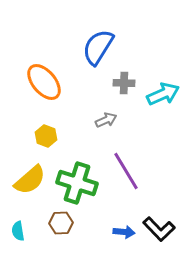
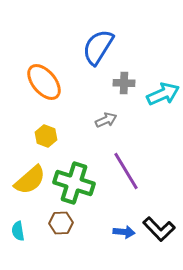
green cross: moved 3 px left
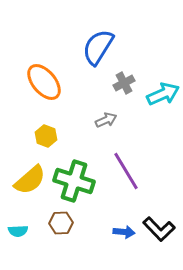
gray cross: rotated 30 degrees counterclockwise
green cross: moved 2 px up
cyan semicircle: rotated 84 degrees counterclockwise
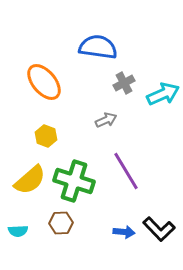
blue semicircle: rotated 66 degrees clockwise
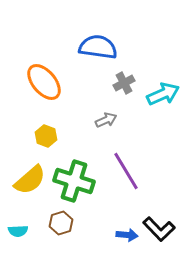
brown hexagon: rotated 15 degrees counterclockwise
blue arrow: moved 3 px right, 3 px down
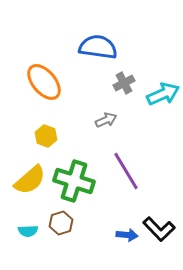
cyan semicircle: moved 10 px right
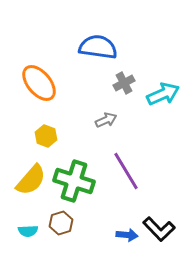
orange ellipse: moved 5 px left, 1 px down
yellow semicircle: moved 1 px right; rotated 8 degrees counterclockwise
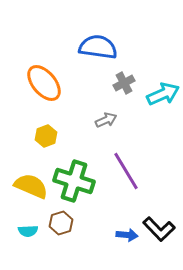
orange ellipse: moved 5 px right
yellow hexagon: rotated 20 degrees clockwise
yellow semicircle: moved 6 px down; rotated 108 degrees counterclockwise
